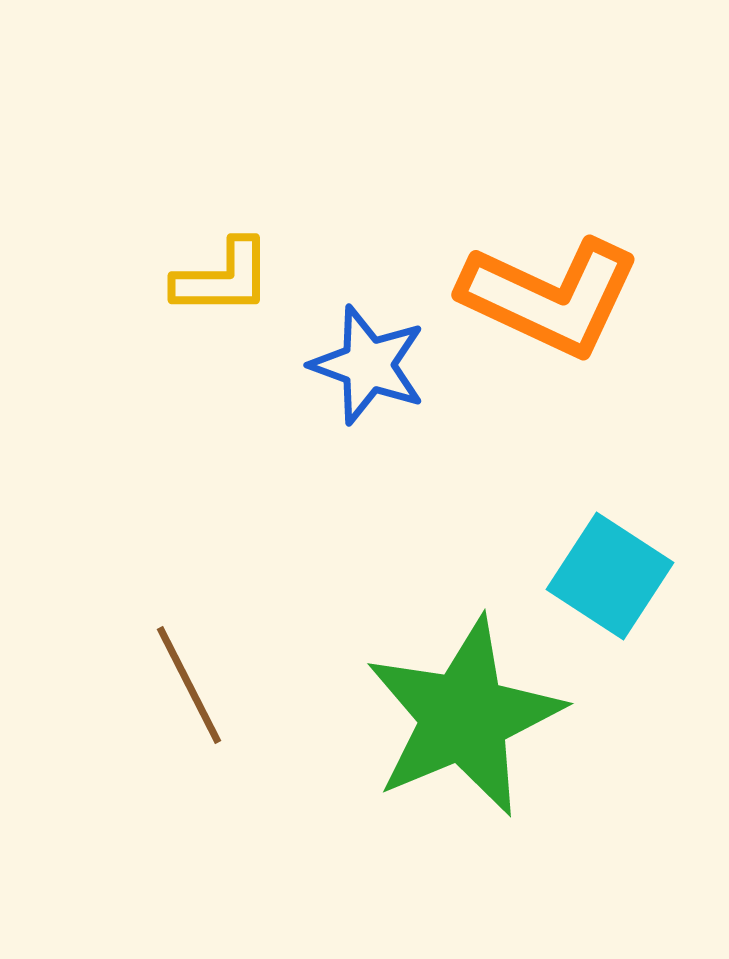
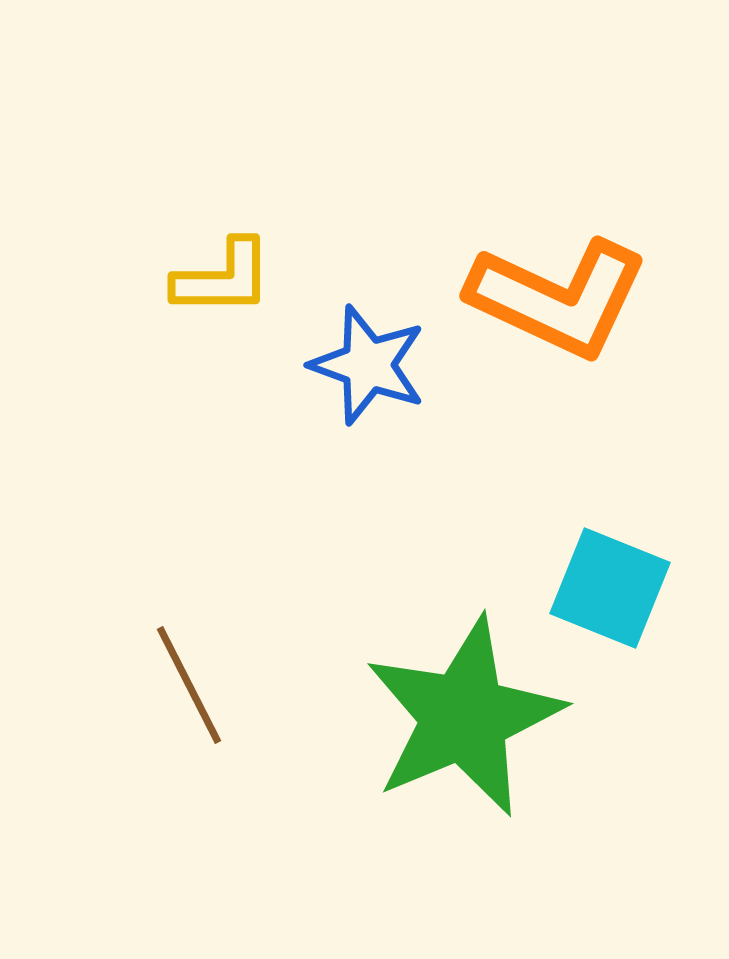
orange L-shape: moved 8 px right, 1 px down
cyan square: moved 12 px down; rotated 11 degrees counterclockwise
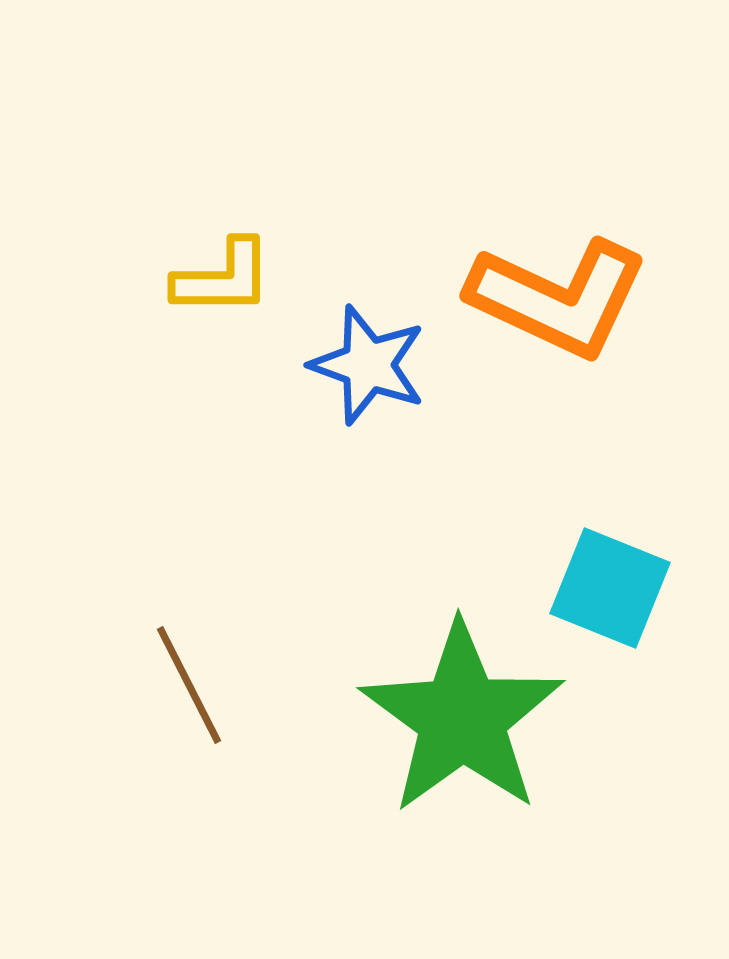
green star: moved 2 px left, 1 px down; rotated 13 degrees counterclockwise
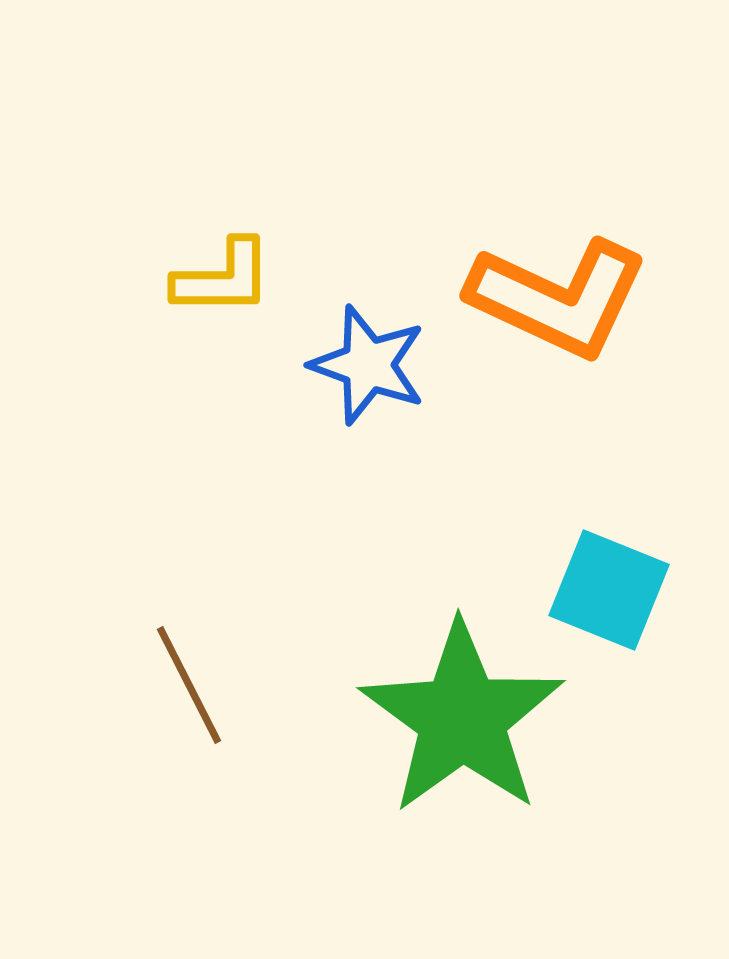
cyan square: moved 1 px left, 2 px down
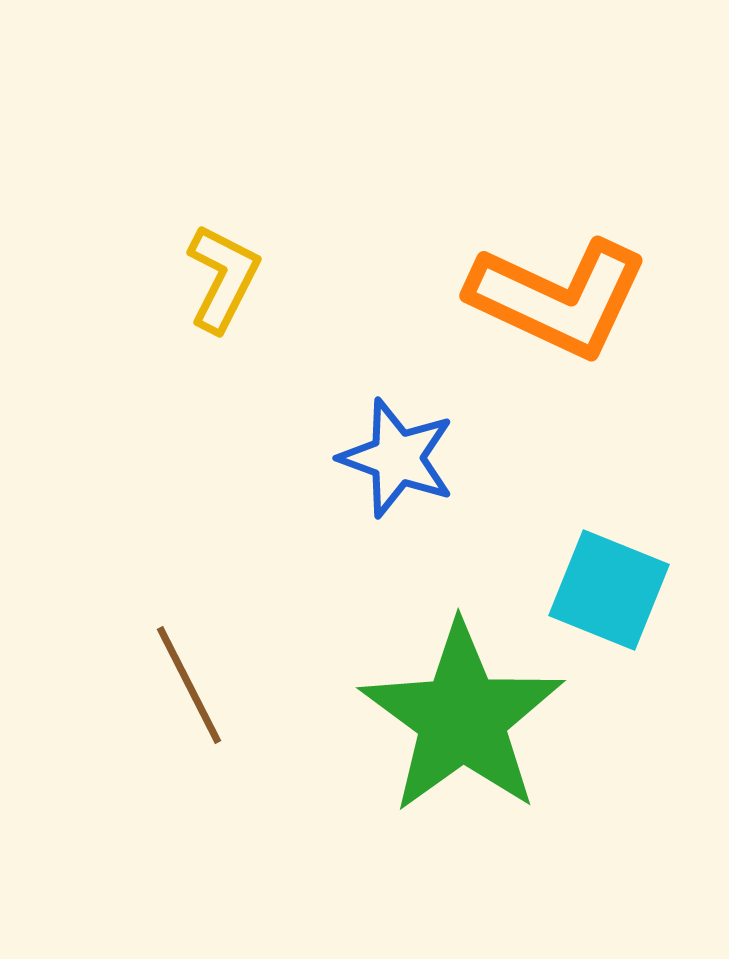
yellow L-shape: rotated 63 degrees counterclockwise
blue star: moved 29 px right, 93 px down
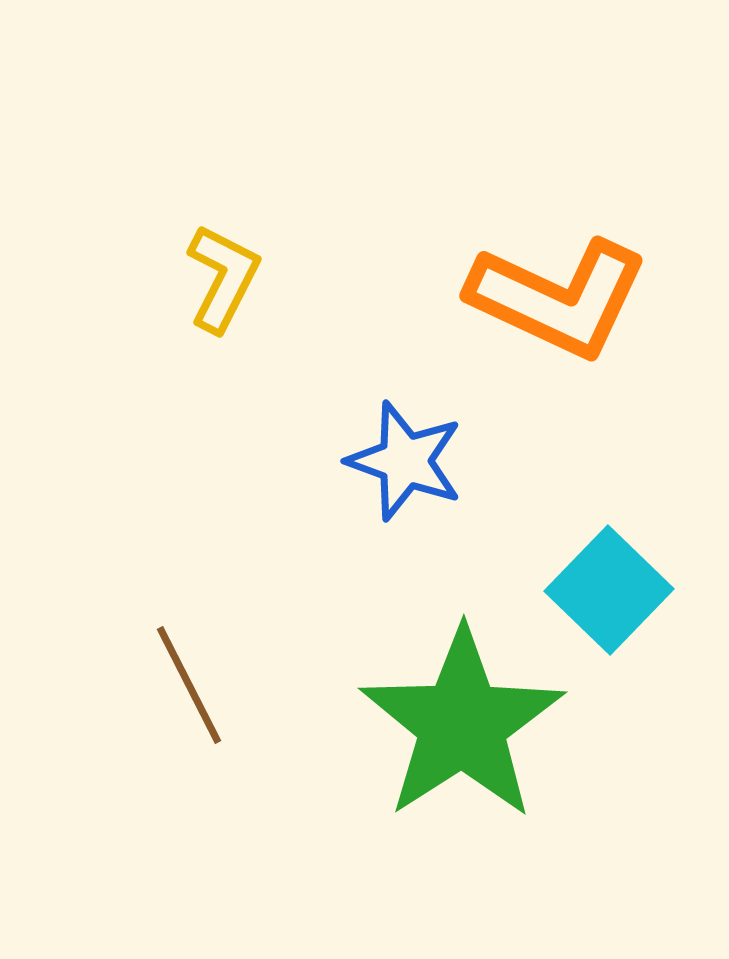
blue star: moved 8 px right, 3 px down
cyan square: rotated 22 degrees clockwise
green star: moved 6 px down; rotated 3 degrees clockwise
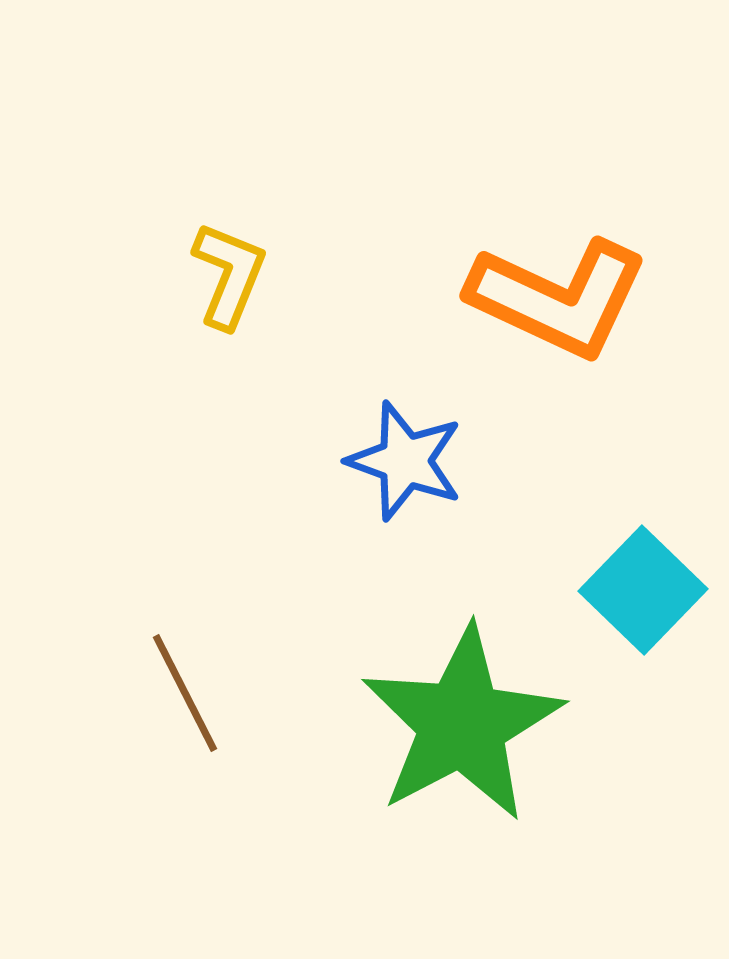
yellow L-shape: moved 6 px right, 3 px up; rotated 5 degrees counterclockwise
cyan square: moved 34 px right
brown line: moved 4 px left, 8 px down
green star: rotated 5 degrees clockwise
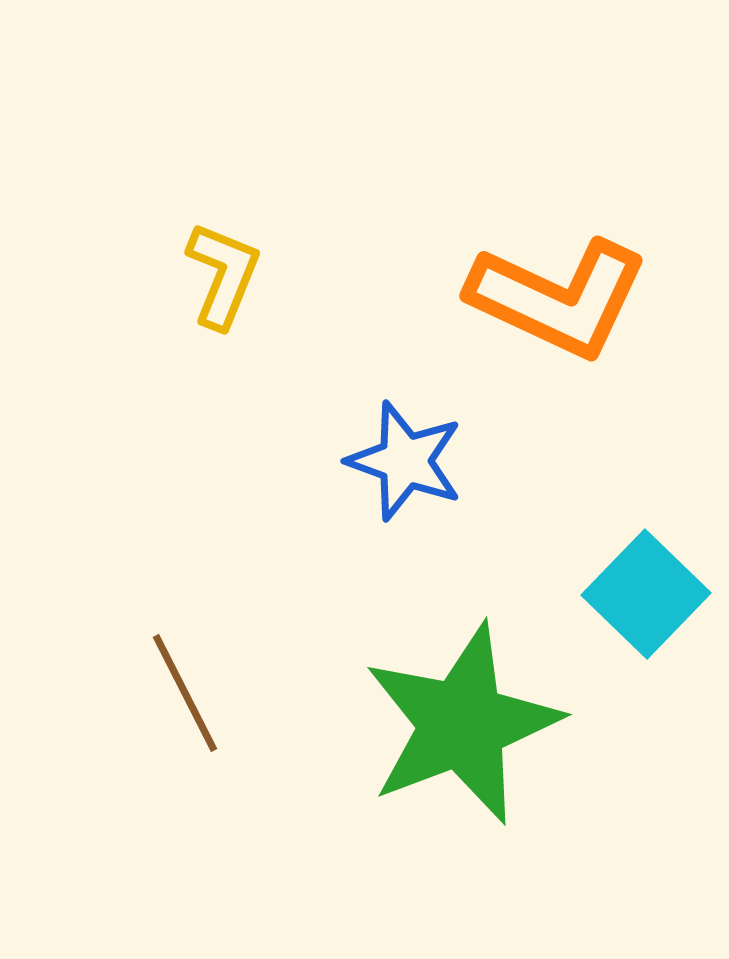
yellow L-shape: moved 6 px left
cyan square: moved 3 px right, 4 px down
green star: rotated 7 degrees clockwise
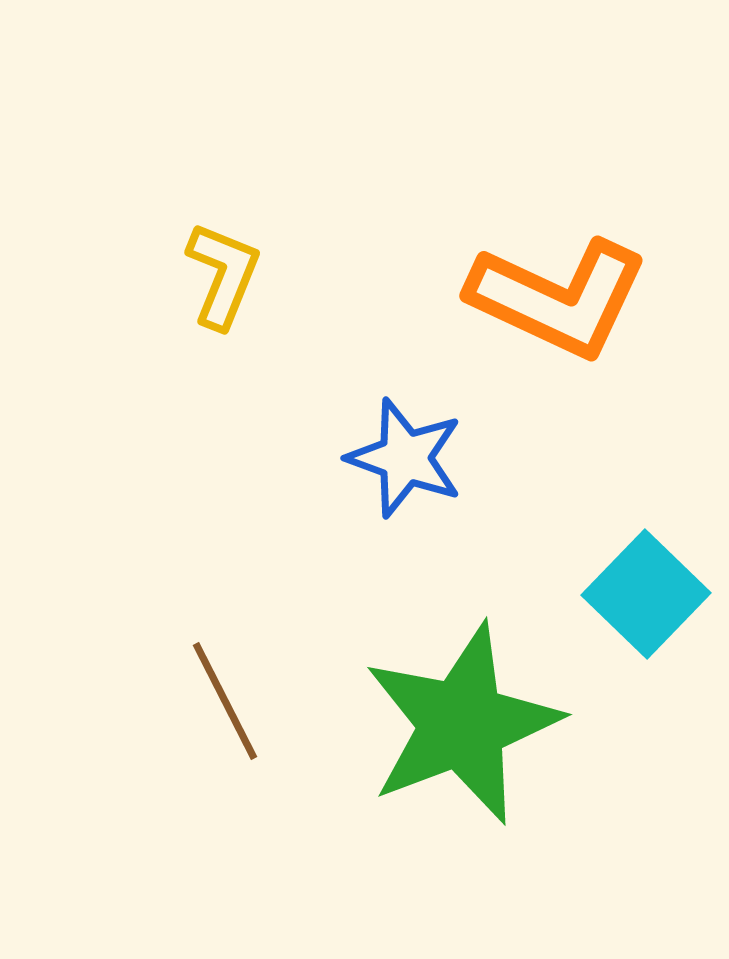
blue star: moved 3 px up
brown line: moved 40 px right, 8 px down
